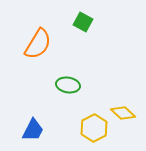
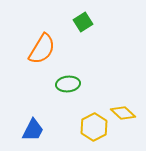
green square: rotated 30 degrees clockwise
orange semicircle: moved 4 px right, 5 px down
green ellipse: moved 1 px up; rotated 15 degrees counterclockwise
yellow hexagon: moved 1 px up
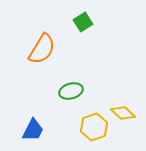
green ellipse: moved 3 px right, 7 px down; rotated 10 degrees counterclockwise
yellow hexagon: rotated 8 degrees clockwise
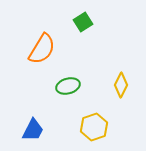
green ellipse: moved 3 px left, 5 px up
yellow diamond: moved 2 px left, 28 px up; rotated 75 degrees clockwise
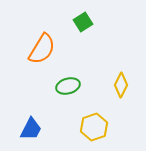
blue trapezoid: moved 2 px left, 1 px up
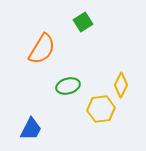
yellow hexagon: moved 7 px right, 18 px up; rotated 12 degrees clockwise
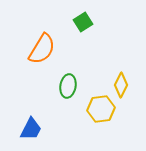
green ellipse: rotated 65 degrees counterclockwise
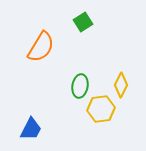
orange semicircle: moved 1 px left, 2 px up
green ellipse: moved 12 px right
